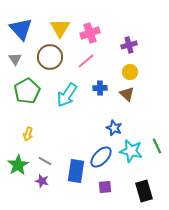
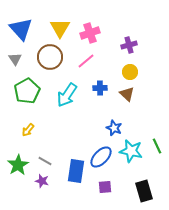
yellow arrow: moved 4 px up; rotated 24 degrees clockwise
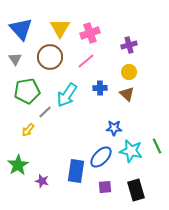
yellow circle: moved 1 px left
green pentagon: rotated 20 degrees clockwise
blue star: rotated 21 degrees counterclockwise
gray line: moved 49 px up; rotated 72 degrees counterclockwise
black rectangle: moved 8 px left, 1 px up
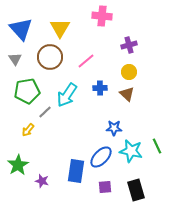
pink cross: moved 12 px right, 17 px up; rotated 24 degrees clockwise
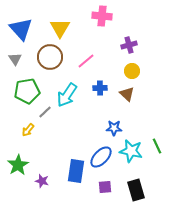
yellow circle: moved 3 px right, 1 px up
